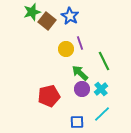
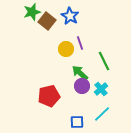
purple circle: moved 3 px up
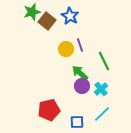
purple line: moved 2 px down
red pentagon: moved 14 px down
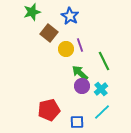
brown square: moved 2 px right, 12 px down
cyan line: moved 2 px up
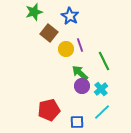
green star: moved 2 px right
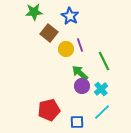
green star: rotated 12 degrees clockwise
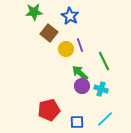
cyan cross: rotated 32 degrees counterclockwise
cyan line: moved 3 px right, 7 px down
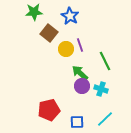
green line: moved 1 px right
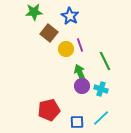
green arrow: rotated 24 degrees clockwise
cyan line: moved 4 px left, 1 px up
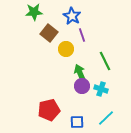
blue star: moved 2 px right
purple line: moved 2 px right, 10 px up
cyan line: moved 5 px right
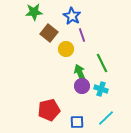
green line: moved 3 px left, 2 px down
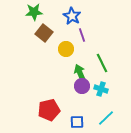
brown square: moved 5 px left
